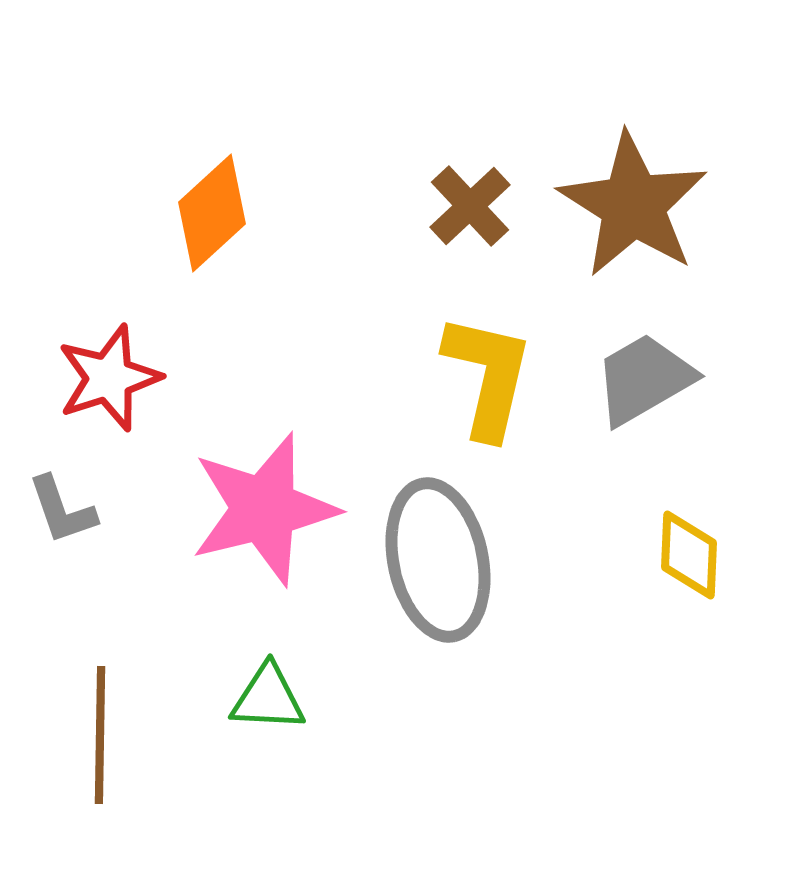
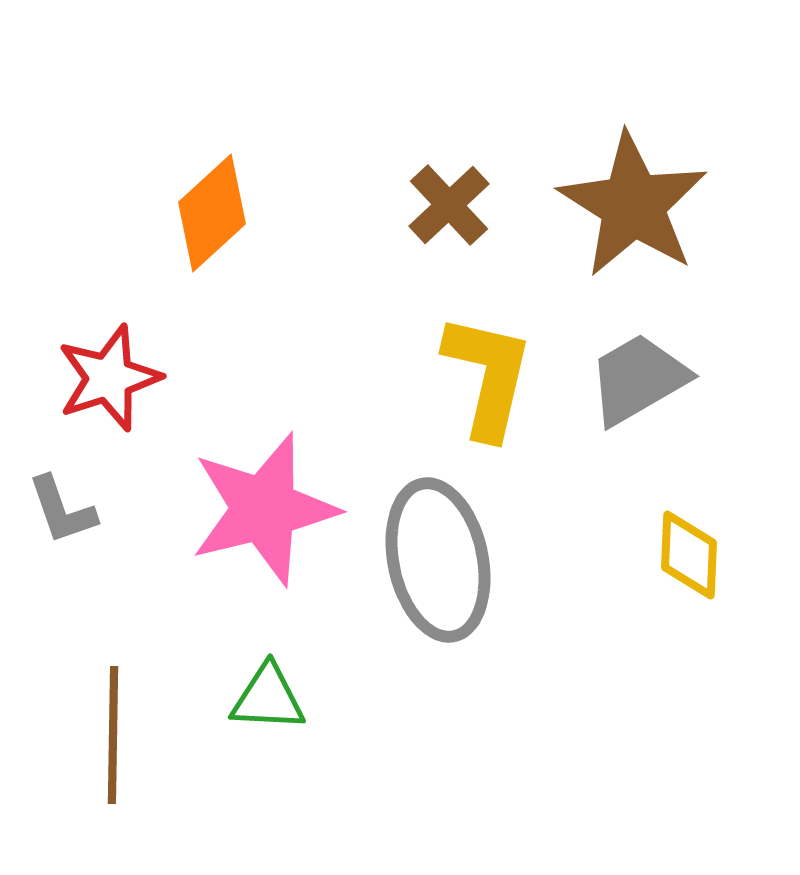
brown cross: moved 21 px left, 1 px up
gray trapezoid: moved 6 px left
brown line: moved 13 px right
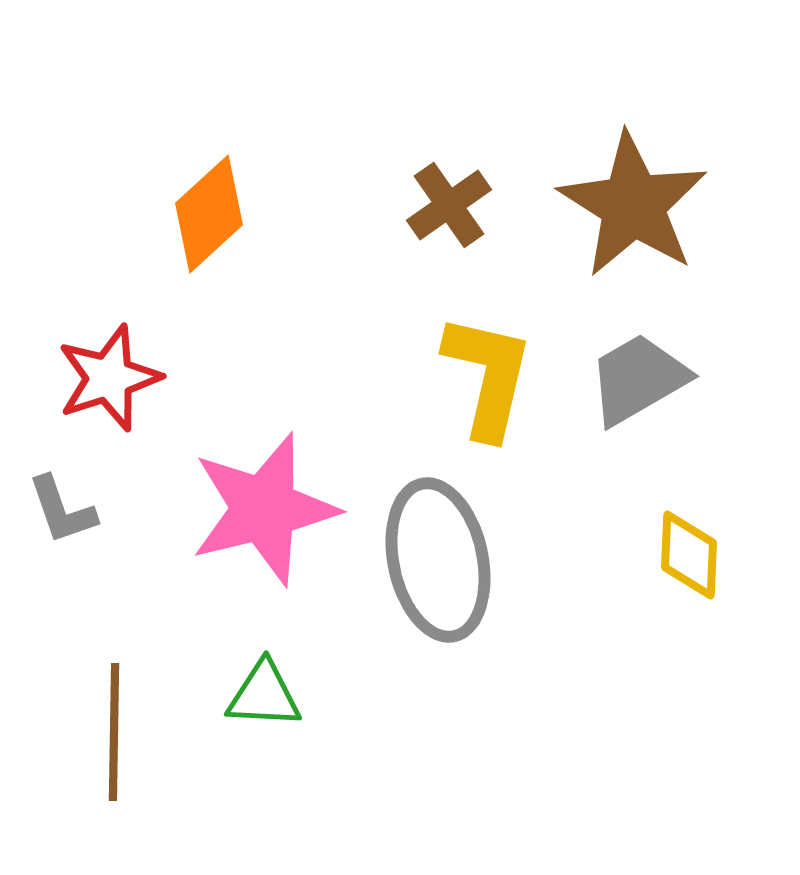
brown cross: rotated 8 degrees clockwise
orange diamond: moved 3 px left, 1 px down
green triangle: moved 4 px left, 3 px up
brown line: moved 1 px right, 3 px up
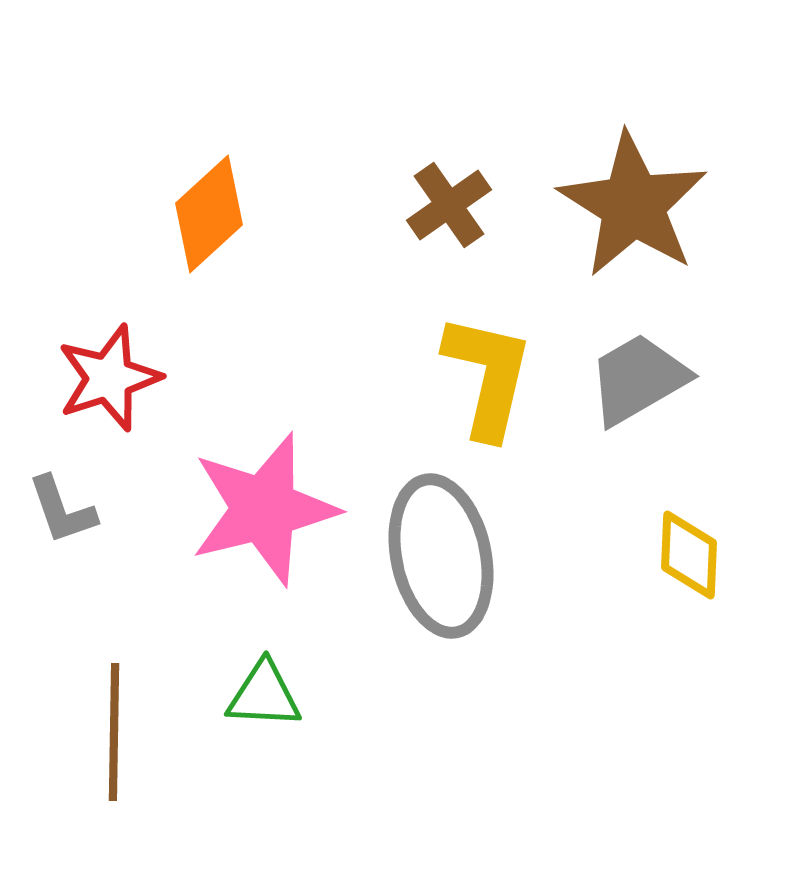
gray ellipse: moved 3 px right, 4 px up
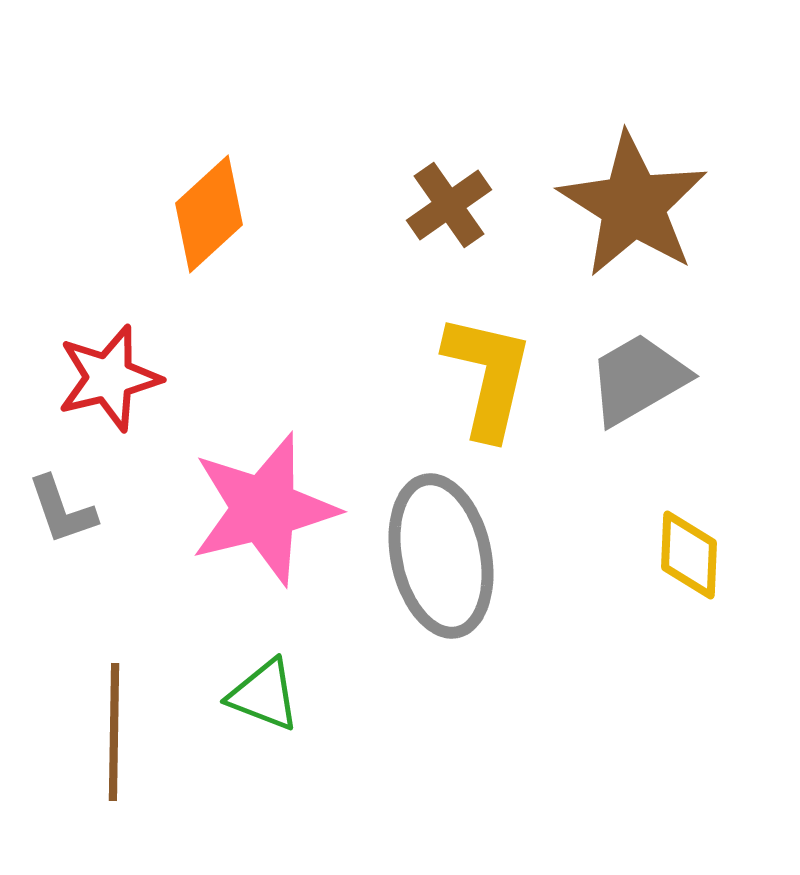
red star: rotated 4 degrees clockwise
green triangle: rotated 18 degrees clockwise
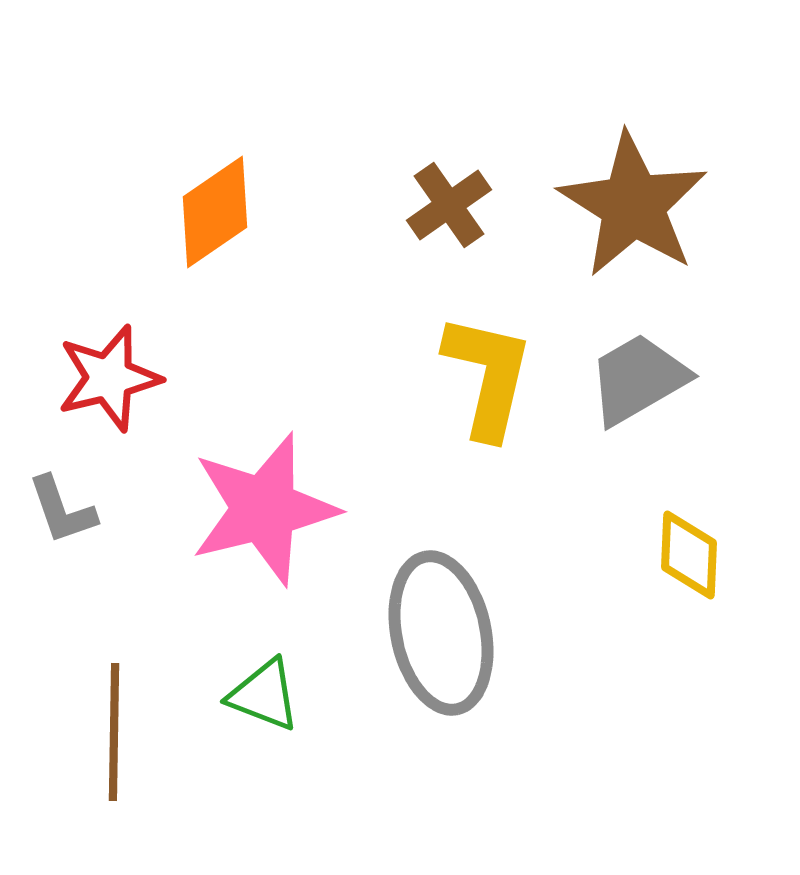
orange diamond: moved 6 px right, 2 px up; rotated 8 degrees clockwise
gray ellipse: moved 77 px down
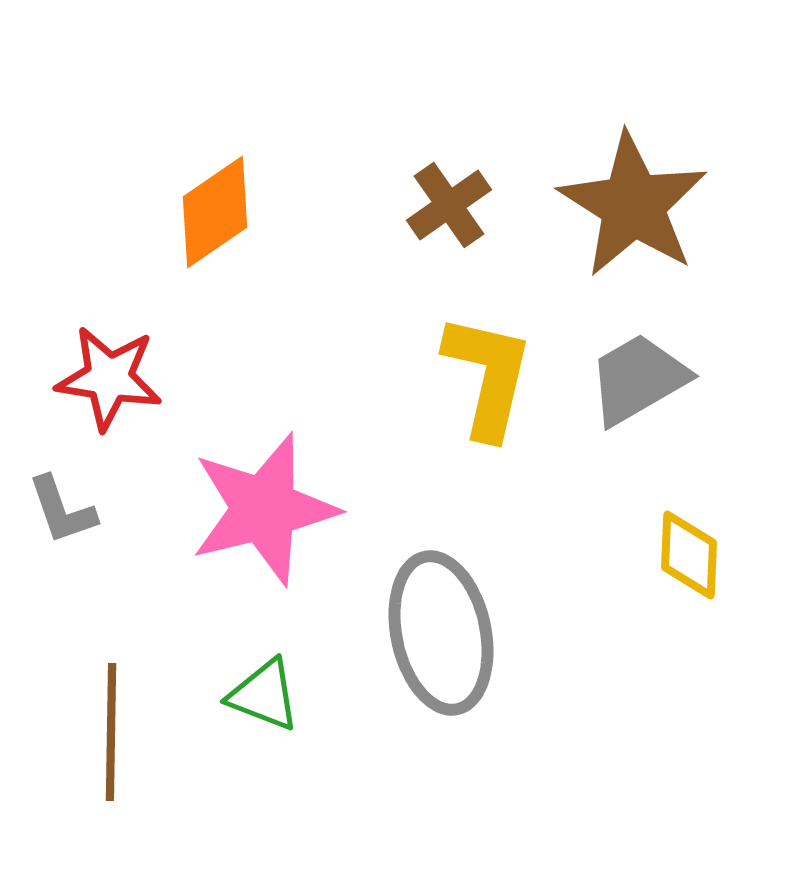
red star: rotated 23 degrees clockwise
brown line: moved 3 px left
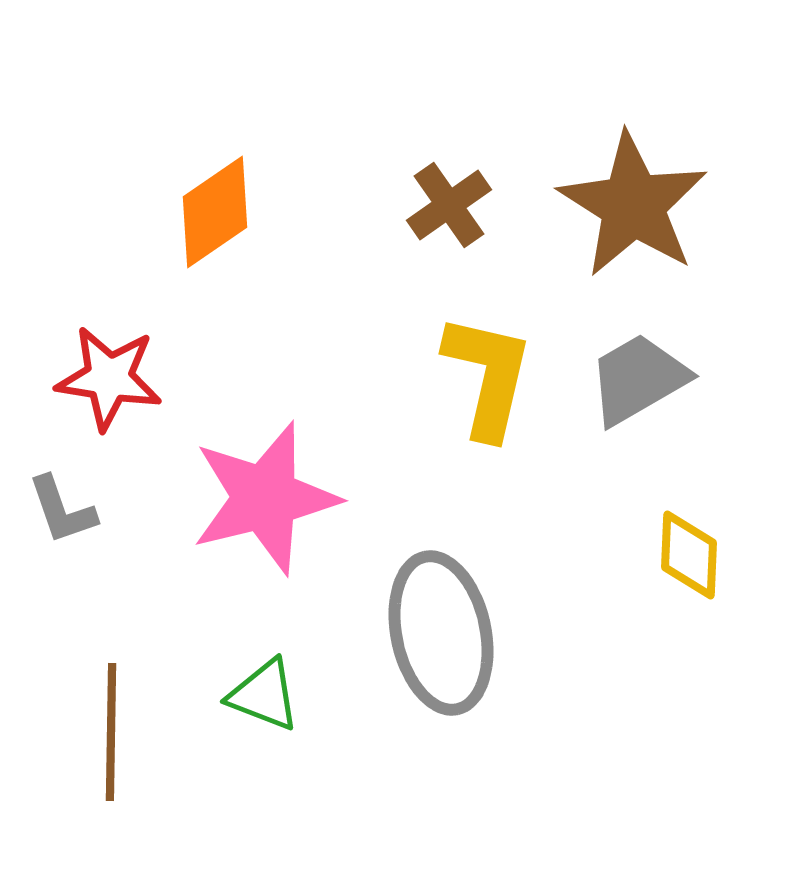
pink star: moved 1 px right, 11 px up
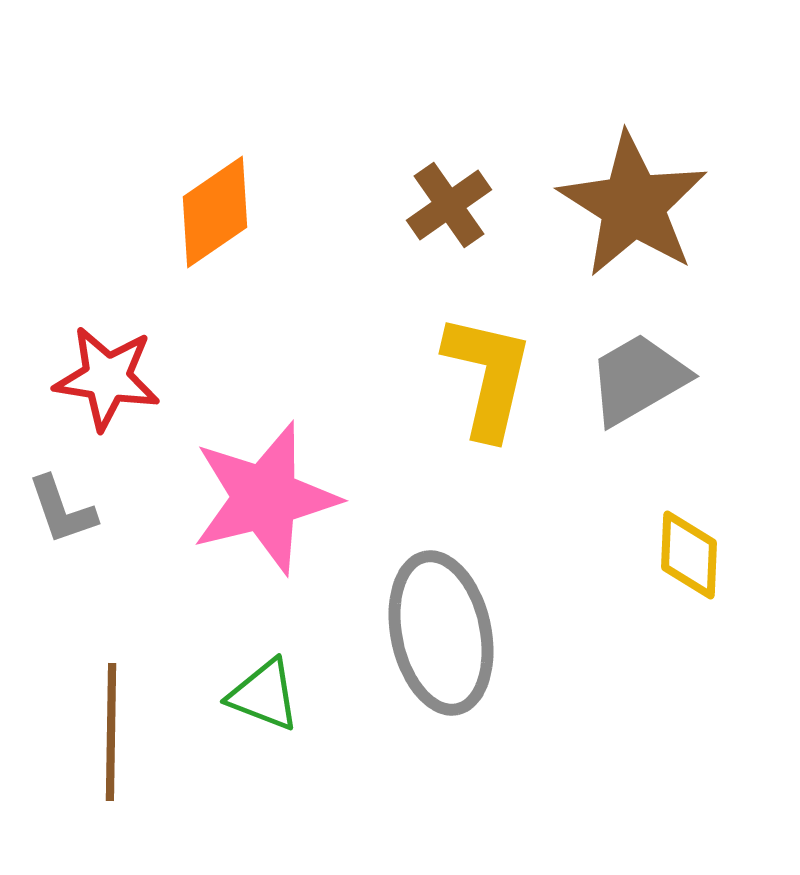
red star: moved 2 px left
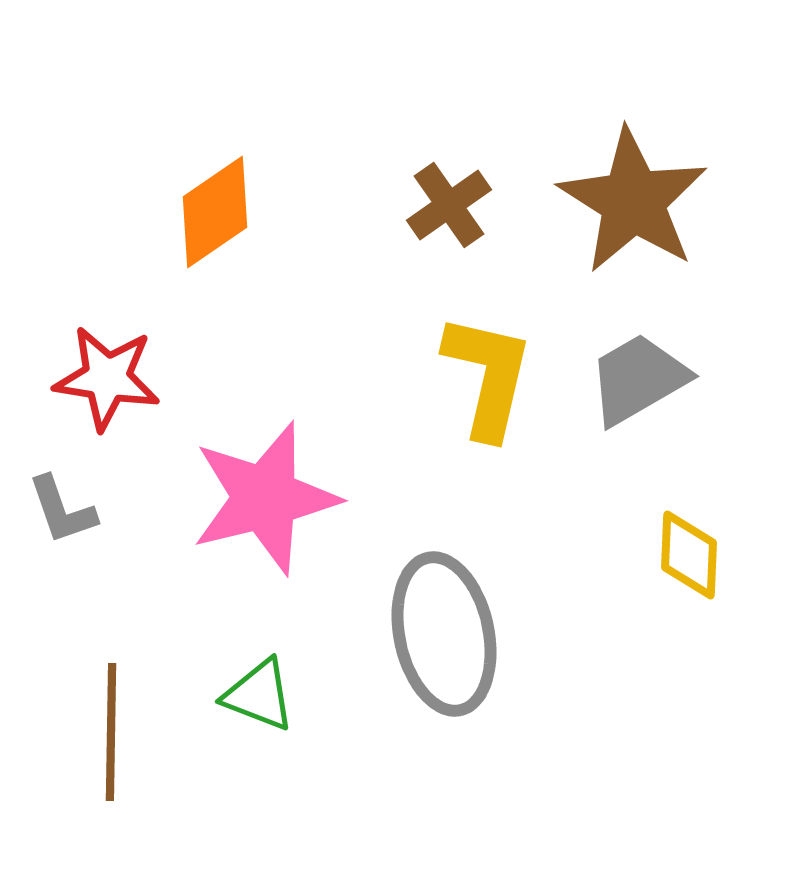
brown star: moved 4 px up
gray ellipse: moved 3 px right, 1 px down
green triangle: moved 5 px left
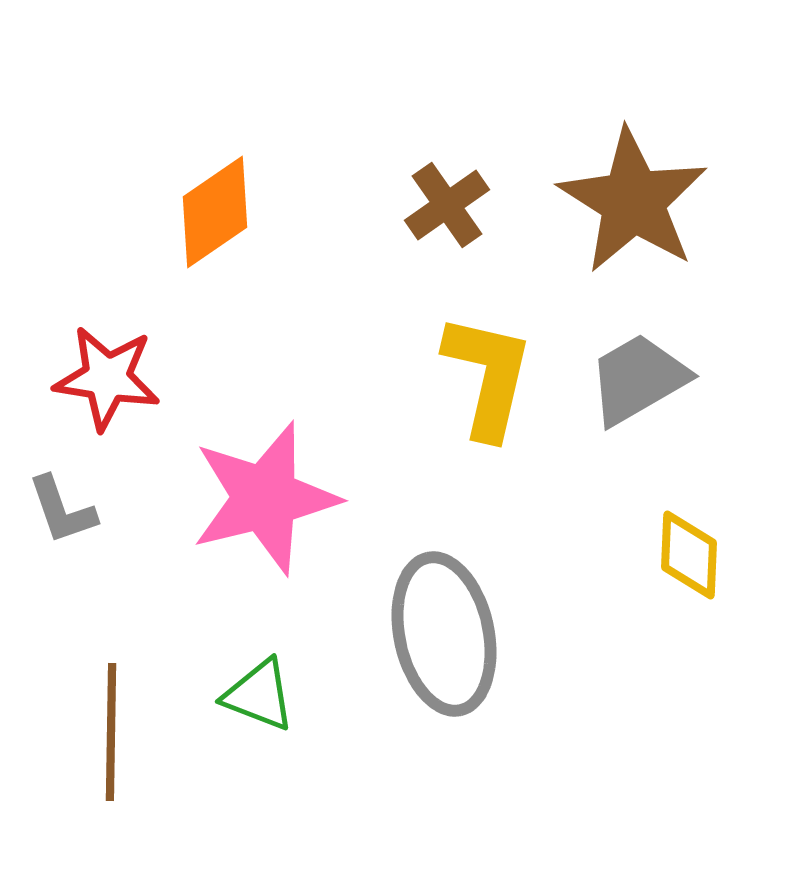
brown cross: moved 2 px left
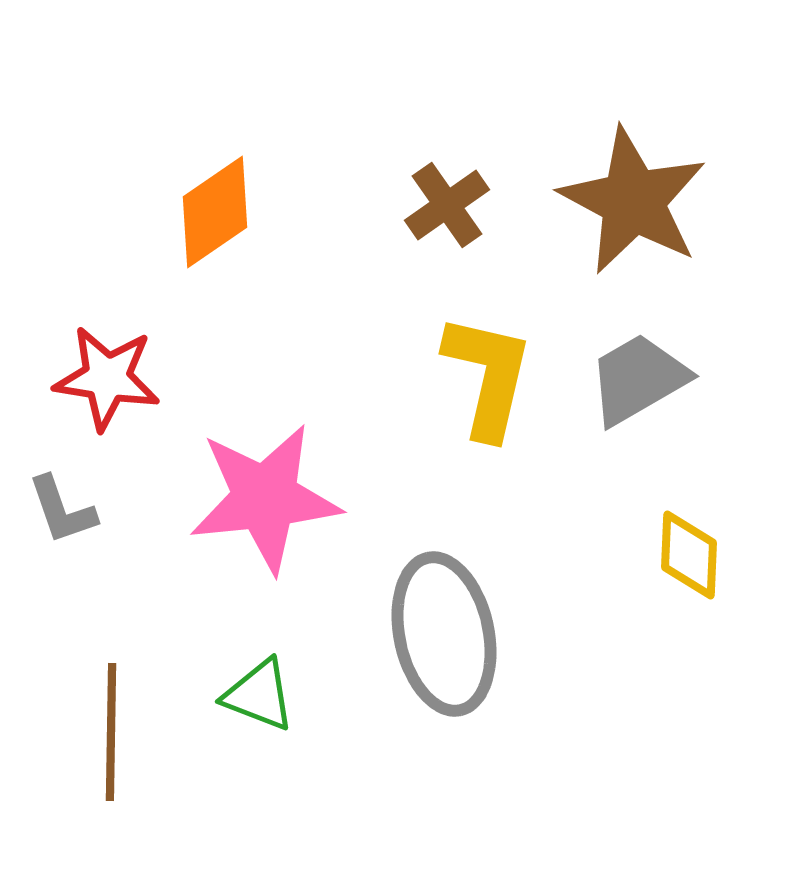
brown star: rotated 4 degrees counterclockwise
pink star: rotated 8 degrees clockwise
